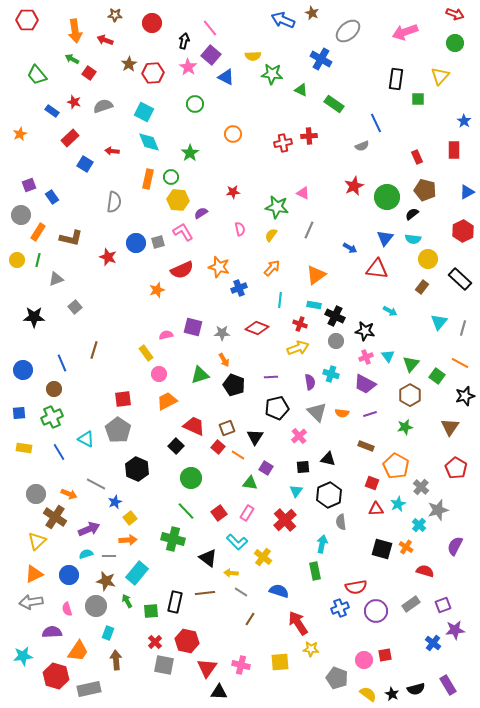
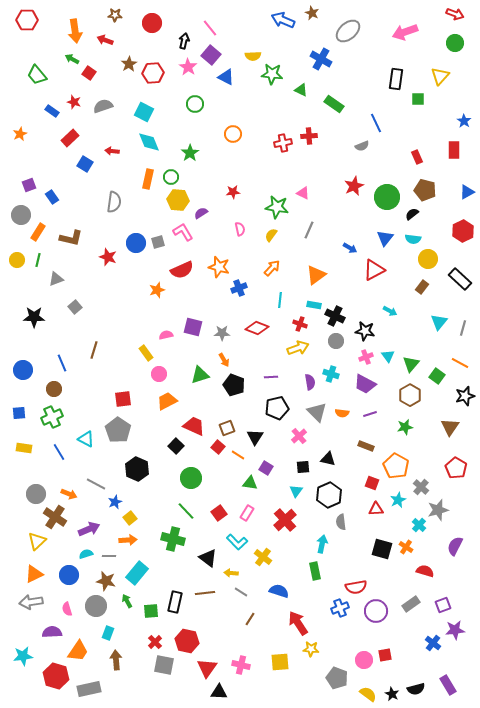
red triangle at (377, 269): moved 3 px left, 1 px down; rotated 35 degrees counterclockwise
cyan star at (398, 504): moved 4 px up
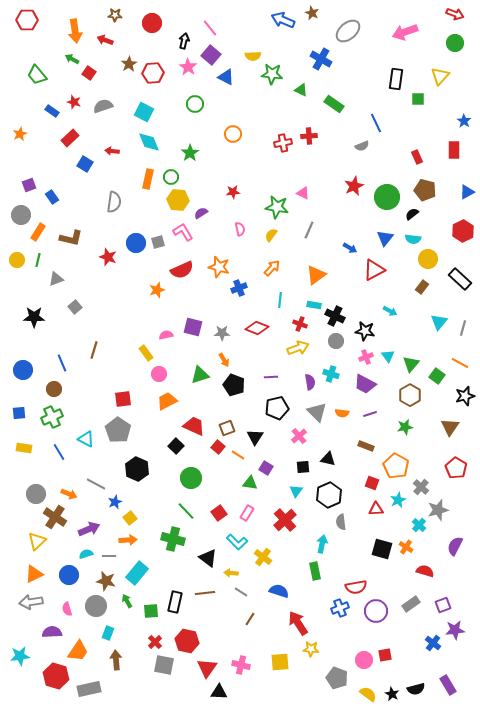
cyan star at (23, 656): moved 3 px left
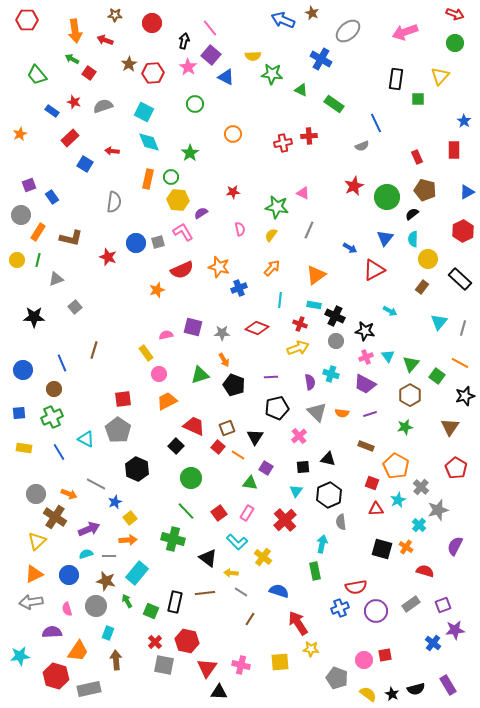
cyan semicircle at (413, 239): rotated 84 degrees clockwise
green square at (151, 611): rotated 28 degrees clockwise
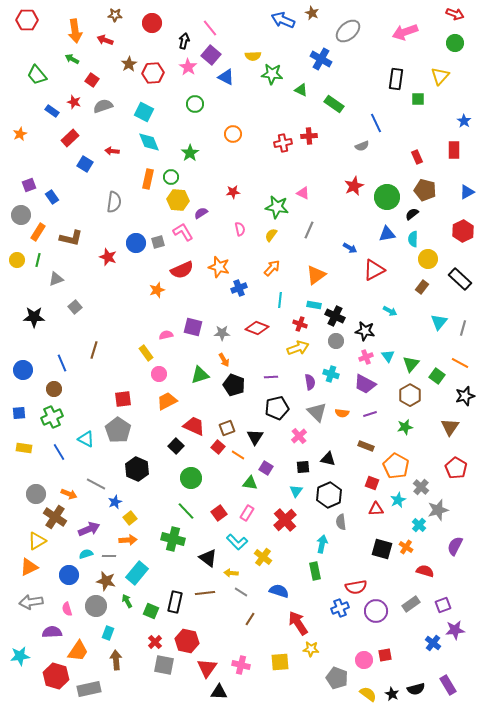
red square at (89, 73): moved 3 px right, 7 px down
blue triangle at (385, 238): moved 2 px right, 4 px up; rotated 42 degrees clockwise
yellow triangle at (37, 541): rotated 12 degrees clockwise
orange triangle at (34, 574): moved 5 px left, 7 px up
